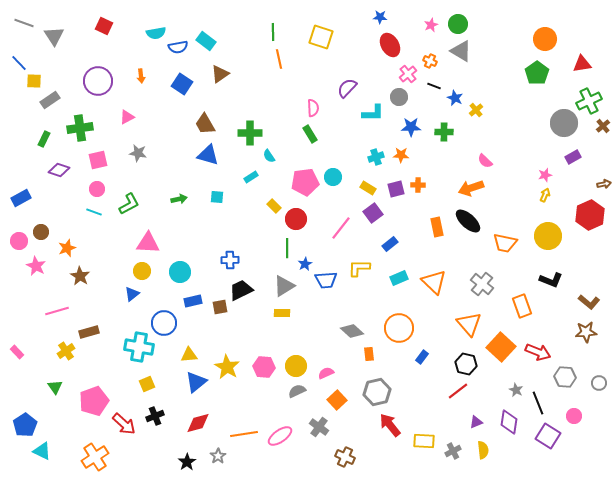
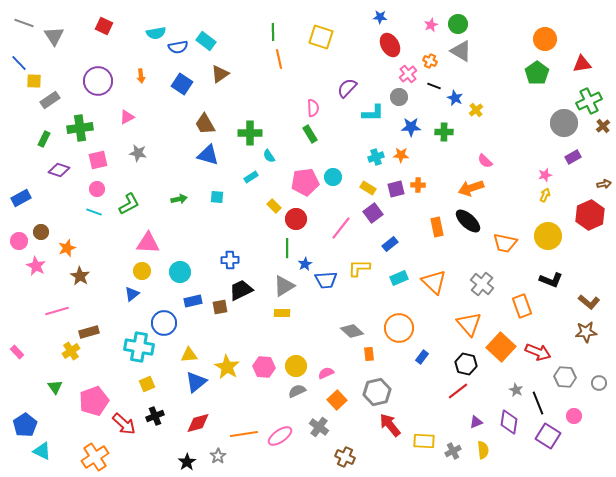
yellow cross at (66, 351): moved 5 px right
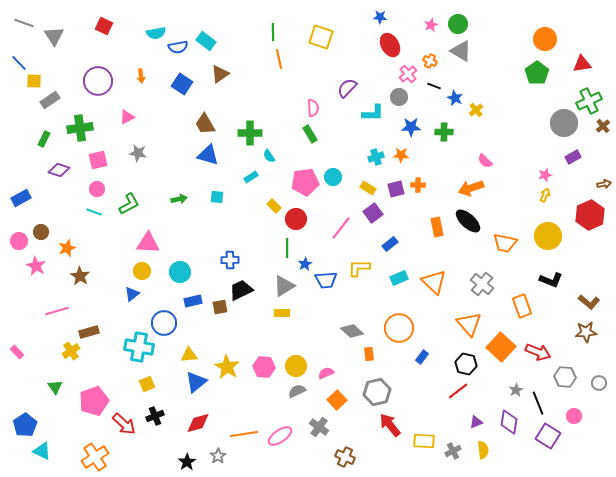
gray star at (516, 390): rotated 16 degrees clockwise
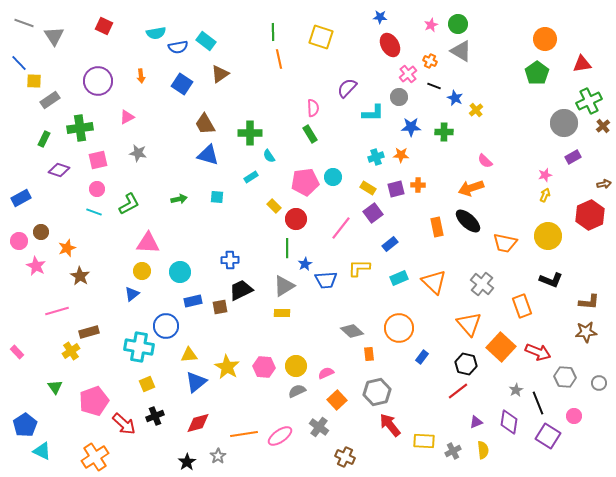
brown L-shape at (589, 302): rotated 35 degrees counterclockwise
blue circle at (164, 323): moved 2 px right, 3 px down
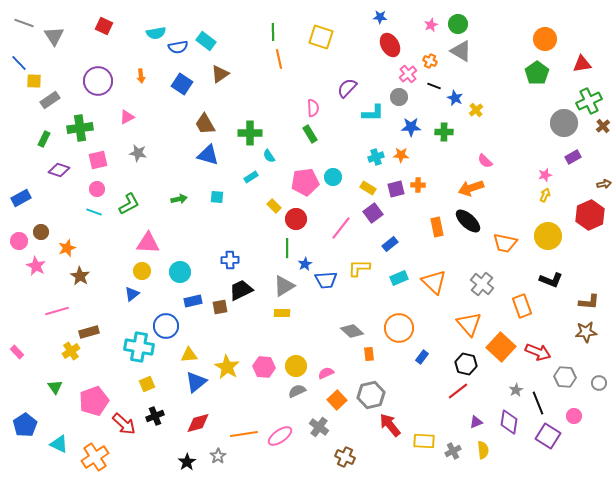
gray hexagon at (377, 392): moved 6 px left, 3 px down
cyan triangle at (42, 451): moved 17 px right, 7 px up
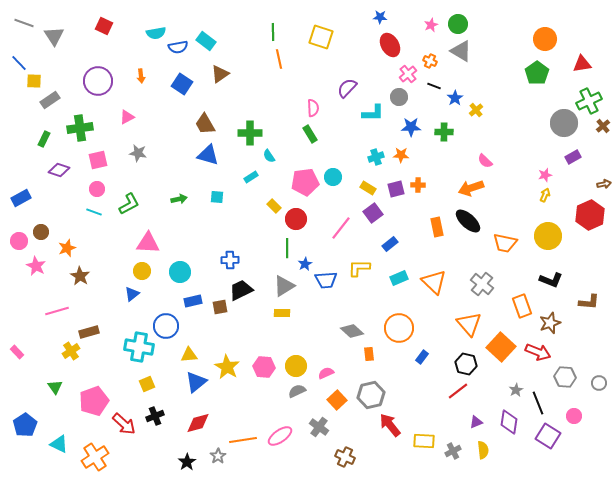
blue star at (455, 98): rotated 14 degrees clockwise
brown star at (586, 332): moved 36 px left, 9 px up; rotated 15 degrees counterclockwise
orange line at (244, 434): moved 1 px left, 6 px down
